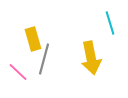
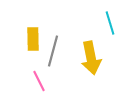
yellow rectangle: rotated 15 degrees clockwise
gray line: moved 9 px right, 8 px up
pink line: moved 21 px right, 9 px down; rotated 20 degrees clockwise
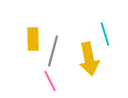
cyan line: moved 5 px left, 11 px down
yellow arrow: moved 2 px left, 1 px down
pink line: moved 11 px right
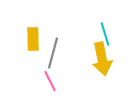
gray line: moved 2 px down
yellow arrow: moved 13 px right
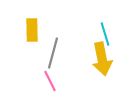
yellow rectangle: moved 1 px left, 9 px up
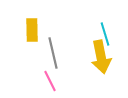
gray line: rotated 28 degrees counterclockwise
yellow arrow: moved 1 px left, 2 px up
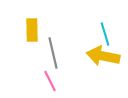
yellow arrow: moved 2 px right, 1 px up; rotated 112 degrees clockwise
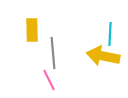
cyan line: moved 5 px right; rotated 20 degrees clockwise
gray line: rotated 8 degrees clockwise
pink line: moved 1 px left, 1 px up
